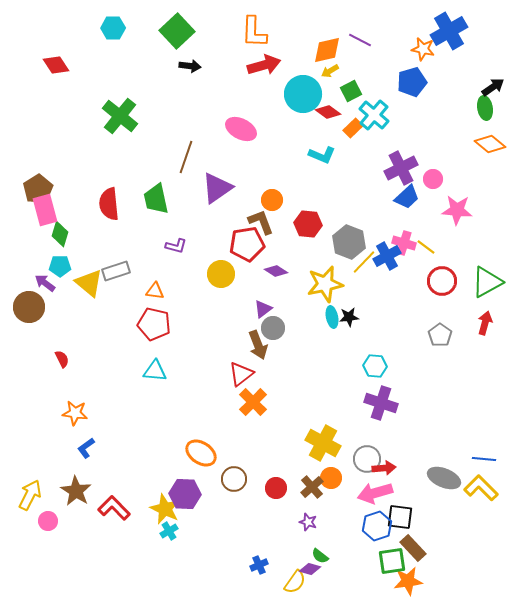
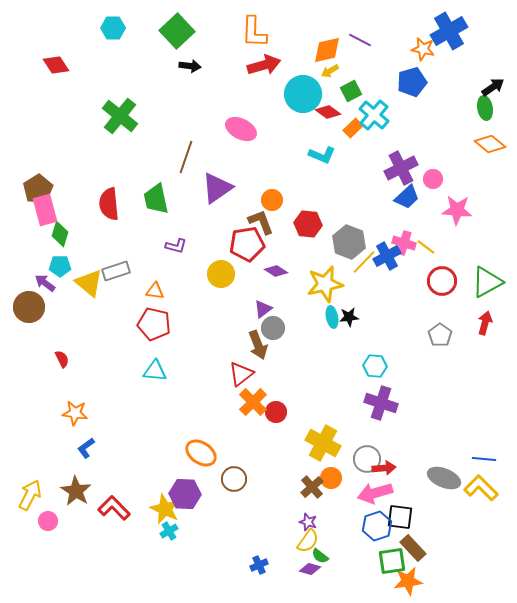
red circle at (276, 488): moved 76 px up
yellow semicircle at (295, 582): moved 13 px right, 41 px up
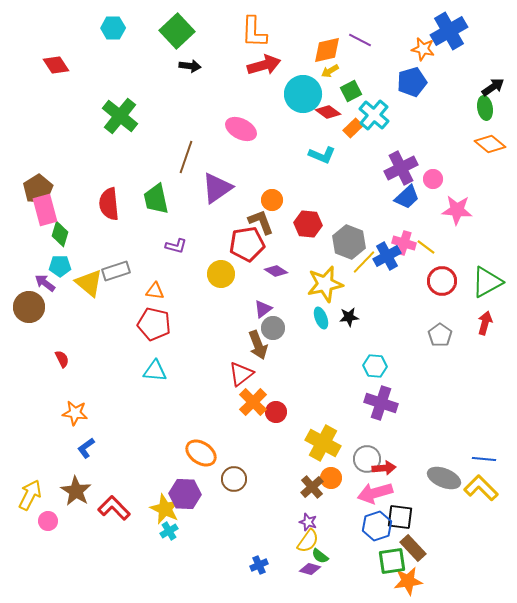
cyan ellipse at (332, 317): moved 11 px left, 1 px down; rotated 10 degrees counterclockwise
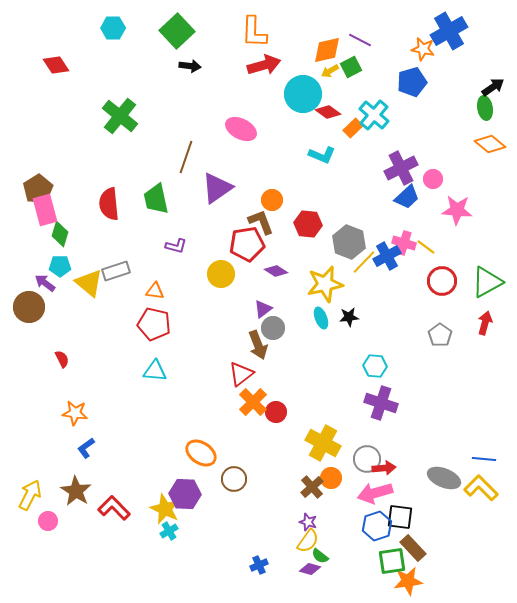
green square at (351, 91): moved 24 px up
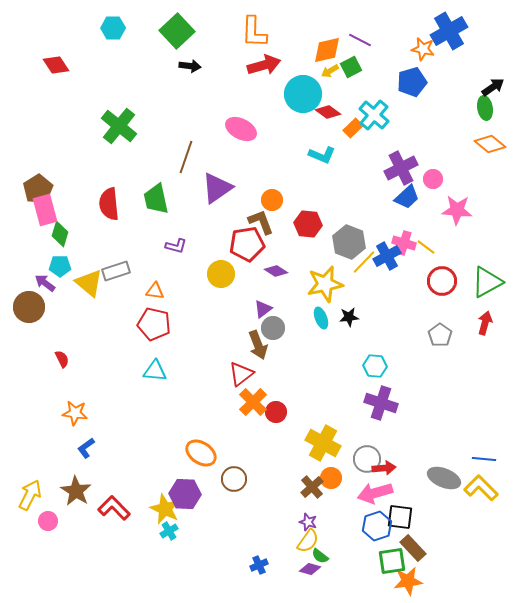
green cross at (120, 116): moved 1 px left, 10 px down
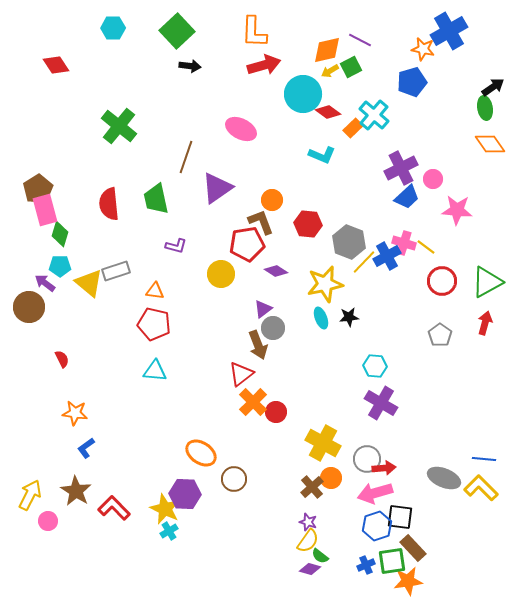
orange diamond at (490, 144): rotated 16 degrees clockwise
purple cross at (381, 403): rotated 12 degrees clockwise
blue cross at (259, 565): moved 107 px right
